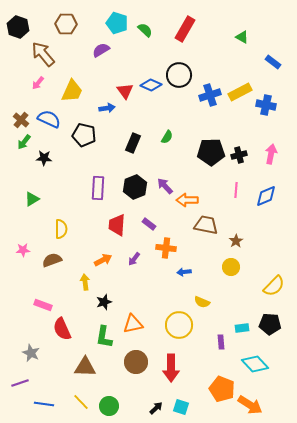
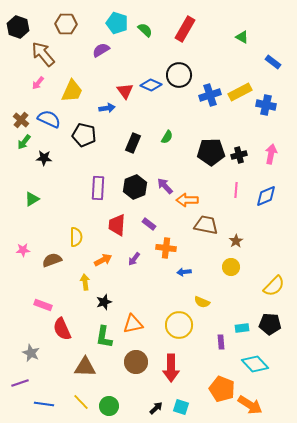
yellow semicircle at (61, 229): moved 15 px right, 8 px down
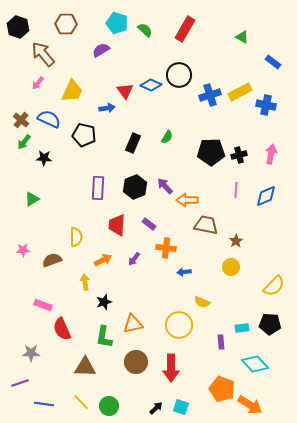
gray star at (31, 353): rotated 24 degrees counterclockwise
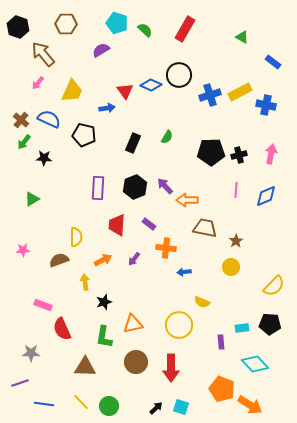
brown trapezoid at (206, 225): moved 1 px left, 3 px down
brown semicircle at (52, 260): moved 7 px right
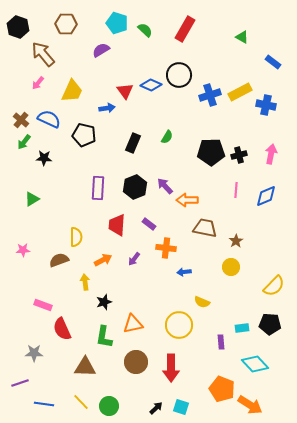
gray star at (31, 353): moved 3 px right
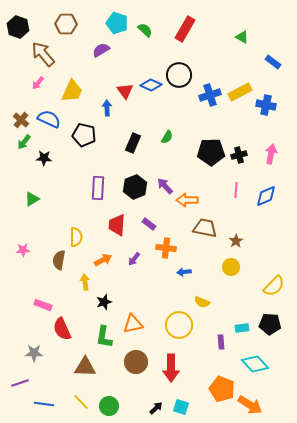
blue arrow at (107, 108): rotated 84 degrees counterclockwise
brown semicircle at (59, 260): rotated 60 degrees counterclockwise
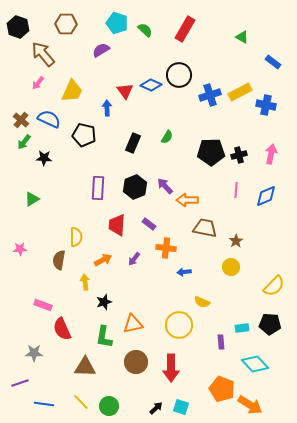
pink star at (23, 250): moved 3 px left, 1 px up
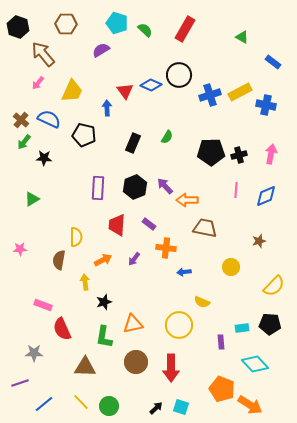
brown star at (236, 241): moved 23 px right; rotated 16 degrees clockwise
blue line at (44, 404): rotated 48 degrees counterclockwise
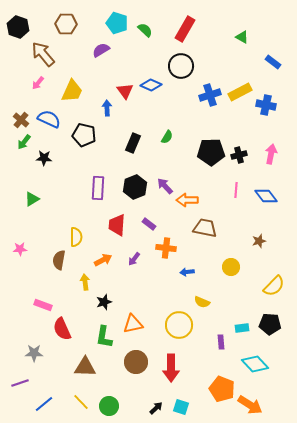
black circle at (179, 75): moved 2 px right, 9 px up
blue diamond at (266, 196): rotated 75 degrees clockwise
blue arrow at (184, 272): moved 3 px right
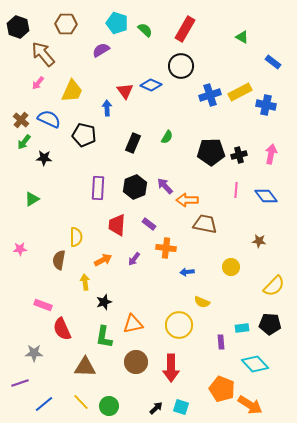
brown trapezoid at (205, 228): moved 4 px up
brown star at (259, 241): rotated 24 degrees clockwise
